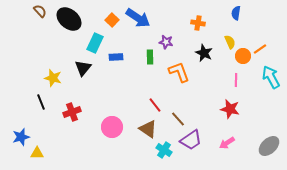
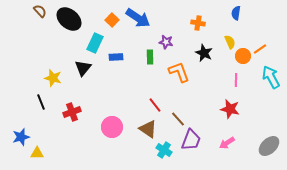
purple trapezoid: rotated 35 degrees counterclockwise
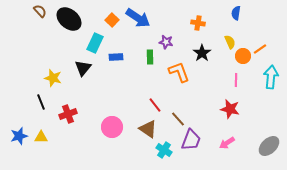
black star: moved 2 px left; rotated 12 degrees clockwise
cyan arrow: rotated 35 degrees clockwise
red cross: moved 4 px left, 2 px down
blue star: moved 2 px left, 1 px up
yellow triangle: moved 4 px right, 16 px up
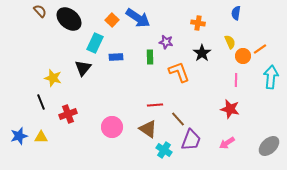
red line: rotated 56 degrees counterclockwise
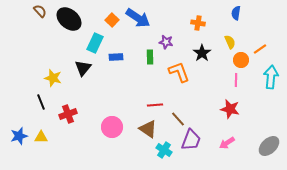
orange circle: moved 2 px left, 4 px down
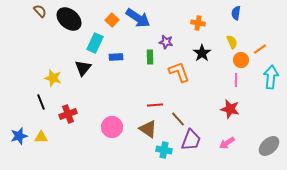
yellow semicircle: moved 2 px right
cyan cross: rotated 21 degrees counterclockwise
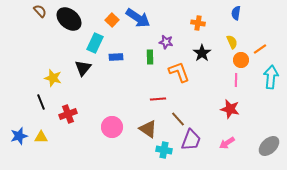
red line: moved 3 px right, 6 px up
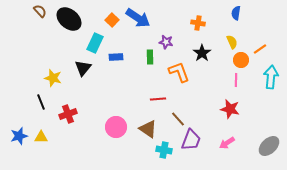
pink circle: moved 4 px right
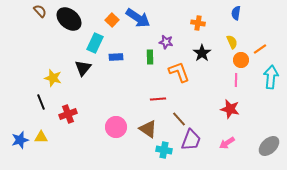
brown line: moved 1 px right
blue star: moved 1 px right, 4 px down
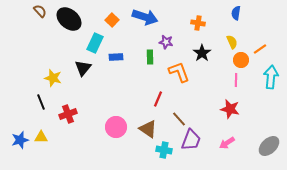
blue arrow: moved 7 px right, 1 px up; rotated 15 degrees counterclockwise
red line: rotated 63 degrees counterclockwise
